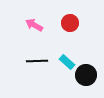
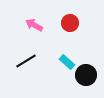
black line: moved 11 px left; rotated 30 degrees counterclockwise
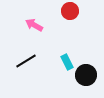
red circle: moved 12 px up
cyan rectangle: rotated 21 degrees clockwise
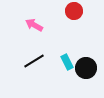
red circle: moved 4 px right
black line: moved 8 px right
black circle: moved 7 px up
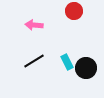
pink arrow: rotated 24 degrees counterclockwise
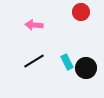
red circle: moved 7 px right, 1 px down
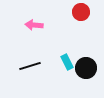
black line: moved 4 px left, 5 px down; rotated 15 degrees clockwise
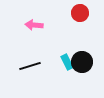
red circle: moved 1 px left, 1 px down
black circle: moved 4 px left, 6 px up
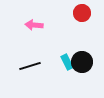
red circle: moved 2 px right
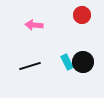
red circle: moved 2 px down
black circle: moved 1 px right
